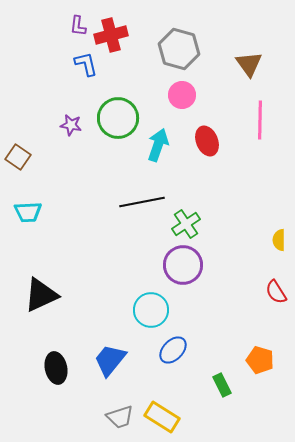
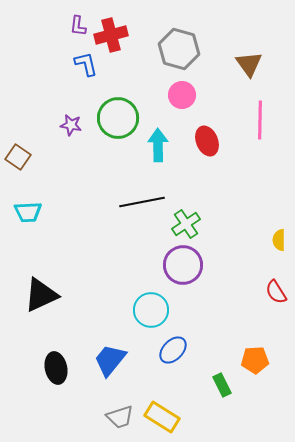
cyan arrow: rotated 20 degrees counterclockwise
orange pentagon: moved 5 px left; rotated 20 degrees counterclockwise
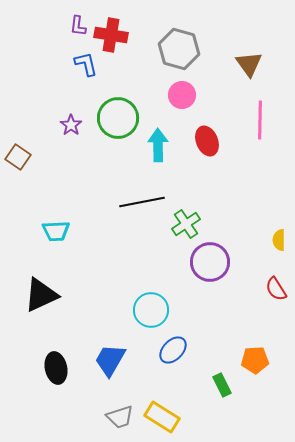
red cross: rotated 24 degrees clockwise
purple star: rotated 25 degrees clockwise
cyan trapezoid: moved 28 px right, 19 px down
purple circle: moved 27 px right, 3 px up
red semicircle: moved 3 px up
blue trapezoid: rotated 9 degrees counterclockwise
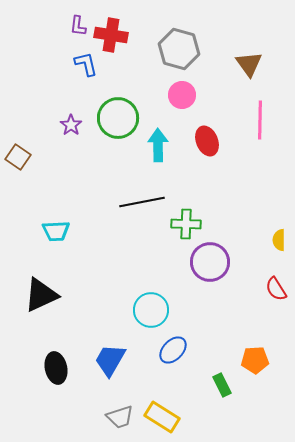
green cross: rotated 36 degrees clockwise
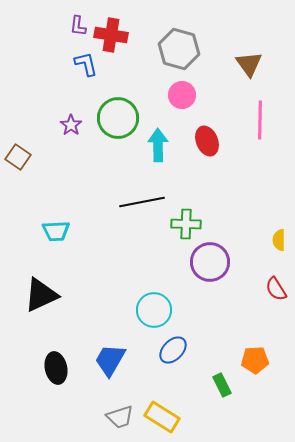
cyan circle: moved 3 px right
